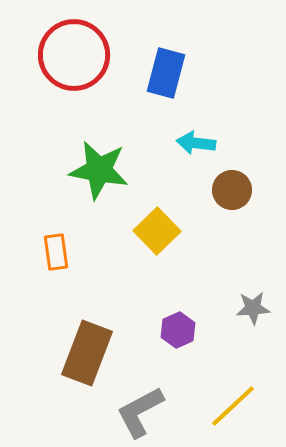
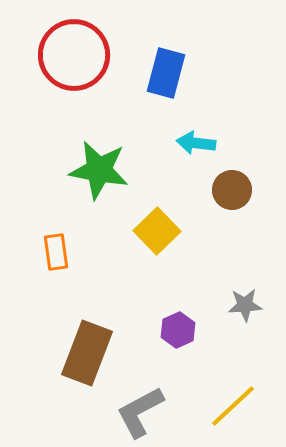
gray star: moved 8 px left, 3 px up
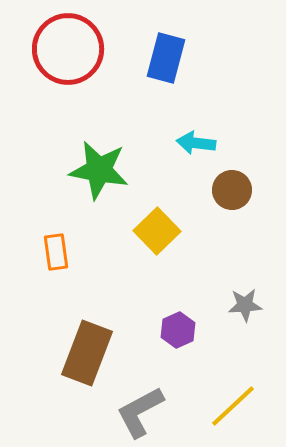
red circle: moved 6 px left, 6 px up
blue rectangle: moved 15 px up
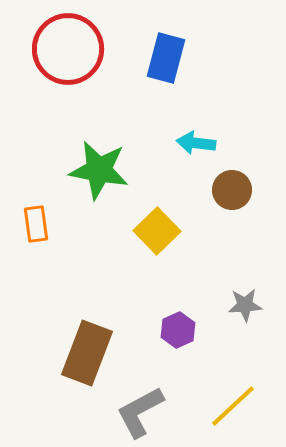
orange rectangle: moved 20 px left, 28 px up
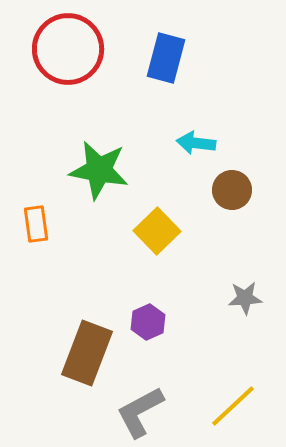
gray star: moved 7 px up
purple hexagon: moved 30 px left, 8 px up
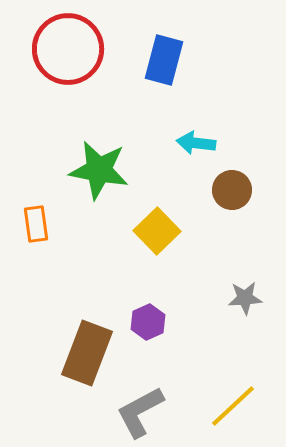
blue rectangle: moved 2 px left, 2 px down
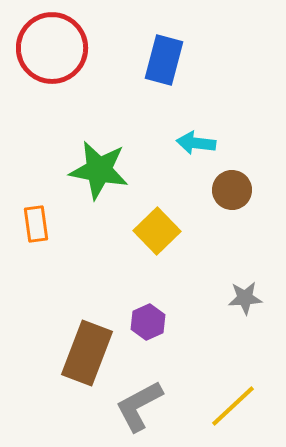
red circle: moved 16 px left, 1 px up
gray L-shape: moved 1 px left, 6 px up
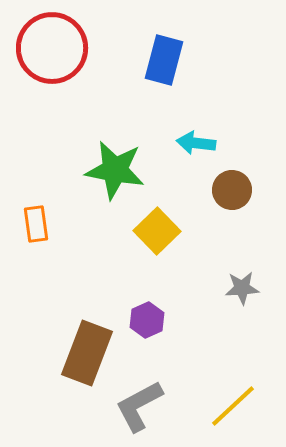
green star: moved 16 px right
gray star: moved 3 px left, 10 px up
purple hexagon: moved 1 px left, 2 px up
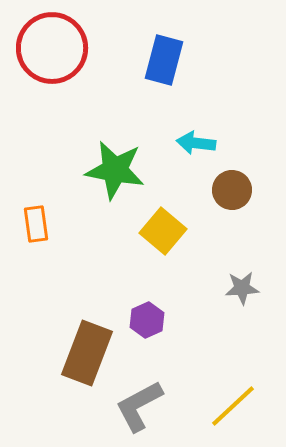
yellow square: moved 6 px right; rotated 6 degrees counterclockwise
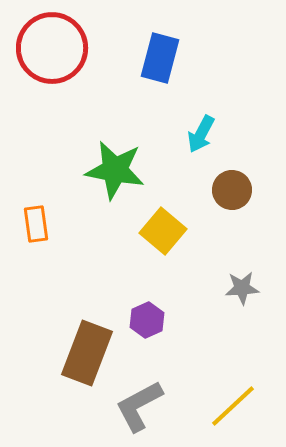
blue rectangle: moved 4 px left, 2 px up
cyan arrow: moved 5 px right, 9 px up; rotated 69 degrees counterclockwise
